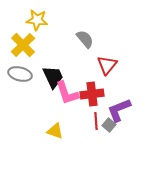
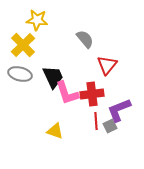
gray square: moved 1 px right, 1 px down; rotated 24 degrees clockwise
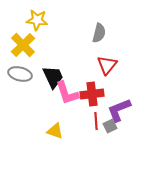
gray semicircle: moved 14 px right, 6 px up; rotated 54 degrees clockwise
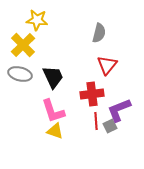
pink L-shape: moved 14 px left, 18 px down
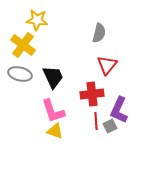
yellow cross: rotated 10 degrees counterclockwise
purple L-shape: rotated 44 degrees counterclockwise
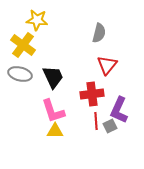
yellow triangle: rotated 18 degrees counterclockwise
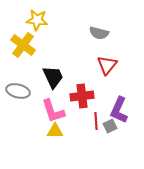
gray semicircle: rotated 90 degrees clockwise
gray ellipse: moved 2 px left, 17 px down
red cross: moved 10 px left, 2 px down
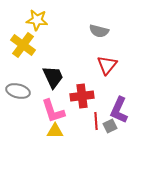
gray semicircle: moved 2 px up
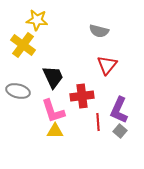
red line: moved 2 px right, 1 px down
gray square: moved 10 px right, 5 px down; rotated 24 degrees counterclockwise
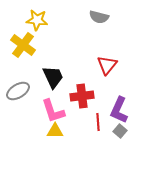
gray semicircle: moved 14 px up
gray ellipse: rotated 45 degrees counterclockwise
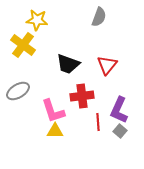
gray semicircle: rotated 84 degrees counterclockwise
black trapezoid: moved 15 px right, 13 px up; rotated 135 degrees clockwise
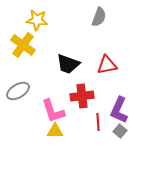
red triangle: rotated 40 degrees clockwise
